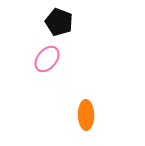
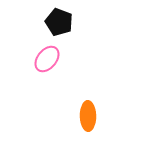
orange ellipse: moved 2 px right, 1 px down
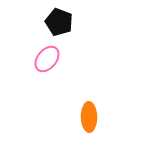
orange ellipse: moved 1 px right, 1 px down
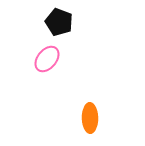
orange ellipse: moved 1 px right, 1 px down
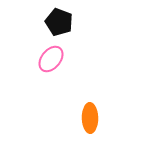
pink ellipse: moved 4 px right
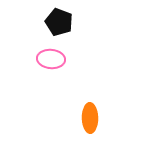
pink ellipse: rotated 56 degrees clockwise
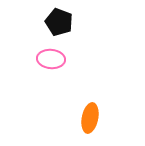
orange ellipse: rotated 12 degrees clockwise
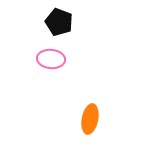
orange ellipse: moved 1 px down
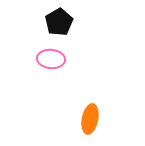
black pentagon: rotated 20 degrees clockwise
